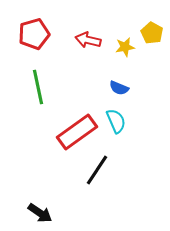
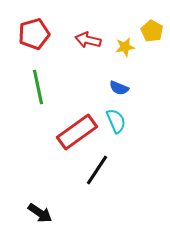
yellow pentagon: moved 2 px up
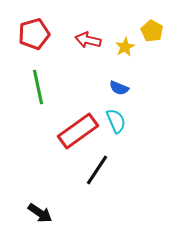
yellow star: rotated 18 degrees counterclockwise
red rectangle: moved 1 px right, 1 px up
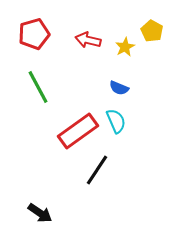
green line: rotated 16 degrees counterclockwise
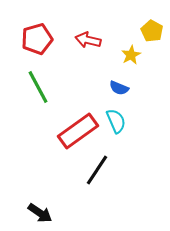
red pentagon: moved 3 px right, 5 px down
yellow star: moved 6 px right, 8 px down
